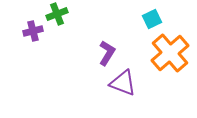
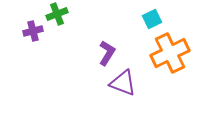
orange cross: rotated 15 degrees clockwise
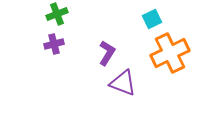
purple cross: moved 21 px right, 13 px down
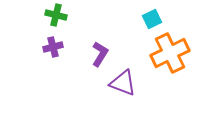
green cross: moved 1 px left, 1 px down; rotated 35 degrees clockwise
purple cross: moved 1 px left, 3 px down
purple L-shape: moved 7 px left, 1 px down
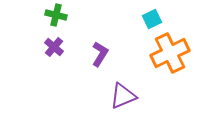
purple cross: moved 1 px right; rotated 36 degrees counterclockwise
purple triangle: moved 13 px down; rotated 44 degrees counterclockwise
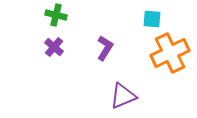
cyan square: rotated 30 degrees clockwise
purple L-shape: moved 5 px right, 6 px up
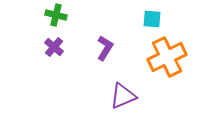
orange cross: moved 3 px left, 4 px down
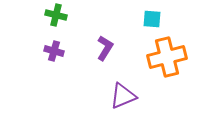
purple cross: moved 4 px down; rotated 24 degrees counterclockwise
orange cross: rotated 12 degrees clockwise
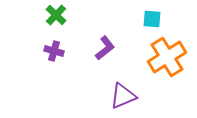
green cross: rotated 30 degrees clockwise
purple L-shape: rotated 20 degrees clockwise
orange cross: rotated 18 degrees counterclockwise
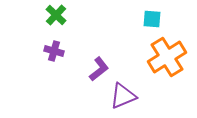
purple L-shape: moved 6 px left, 21 px down
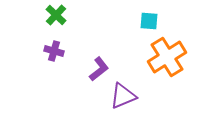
cyan square: moved 3 px left, 2 px down
